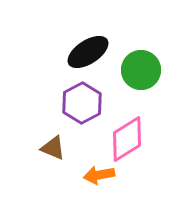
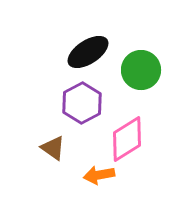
brown triangle: rotated 12 degrees clockwise
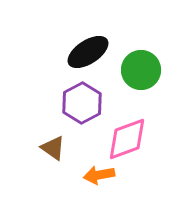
pink diamond: rotated 12 degrees clockwise
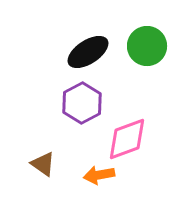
green circle: moved 6 px right, 24 px up
brown triangle: moved 10 px left, 16 px down
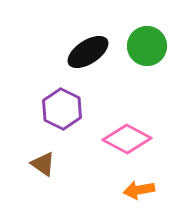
purple hexagon: moved 20 px left, 6 px down; rotated 6 degrees counterclockwise
pink diamond: rotated 48 degrees clockwise
orange arrow: moved 40 px right, 15 px down
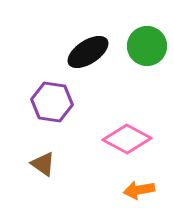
purple hexagon: moved 10 px left, 7 px up; rotated 18 degrees counterclockwise
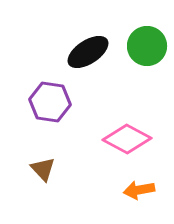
purple hexagon: moved 2 px left
brown triangle: moved 5 px down; rotated 12 degrees clockwise
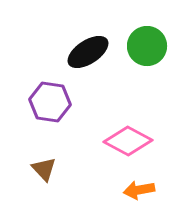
pink diamond: moved 1 px right, 2 px down
brown triangle: moved 1 px right
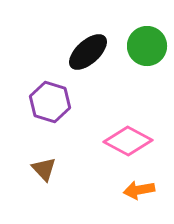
black ellipse: rotated 9 degrees counterclockwise
purple hexagon: rotated 9 degrees clockwise
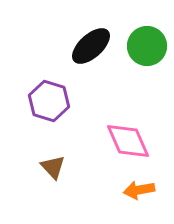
black ellipse: moved 3 px right, 6 px up
purple hexagon: moved 1 px left, 1 px up
pink diamond: rotated 39 degrees clockwise
brown triangle: moved 9 px right, 2 px up
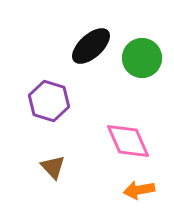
green circle: moved 5 px left, 12 px down
